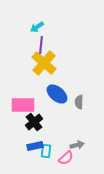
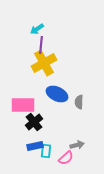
cyan arrow: moved 2 px down
yellow cross: rotated 20 degrees clockwise
blue ellipse: rotated 15 degrees counterclockwise
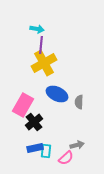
cyan arrow: rotated 136 degrees counterclockwise
pink rectangle: rotated 60 degrees counterclockwise
blue rectangle: moved 2 px down
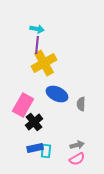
purple line: moved 4 px left
gray semicircle: moved 2 px right, 2 px down
pink semicircle: moved 11 px right, 1 px down; rotated 14 degrees clockwise
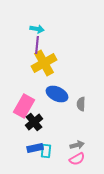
pink rectangle: moved 1 px right, 1 px down
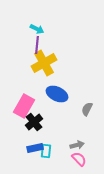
cyan arrow: rotated 16 degrees clockwise
gray semicircle: moved 6 px right, 5 px down; rotated 24 degrees clockwise
pink semicircle: moved 2 px right; rotated 105 degrees counterclockwise
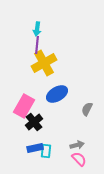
cyan arrow: rotated 72 degrees clockwise
blue ellipse: rotated 55 degrees counterclockwise
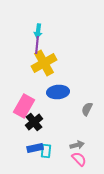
cyan arrow: moved 1 px right, 2 px down
blue ellipse: moved 1 px right, 2 px up; rotated 25 degrees clockwise
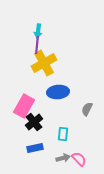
gray arrow: moved 14 px left, 13 px down
cyan rectangle: moved 17 px right, 17 px up
